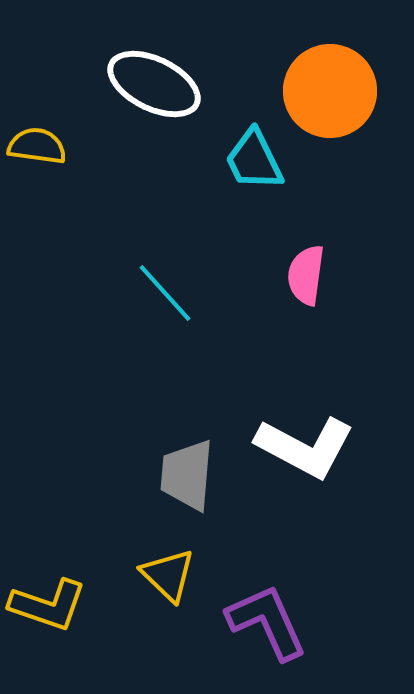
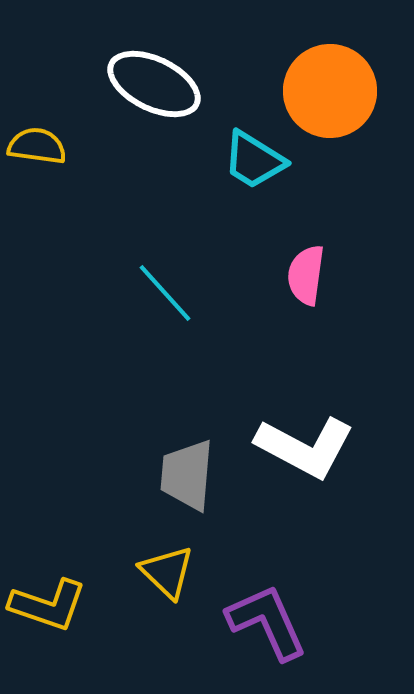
cyan trapezoid: rotated 32 degrees counterclockwise
yellow triangle: moved 1 px left, 3 px up
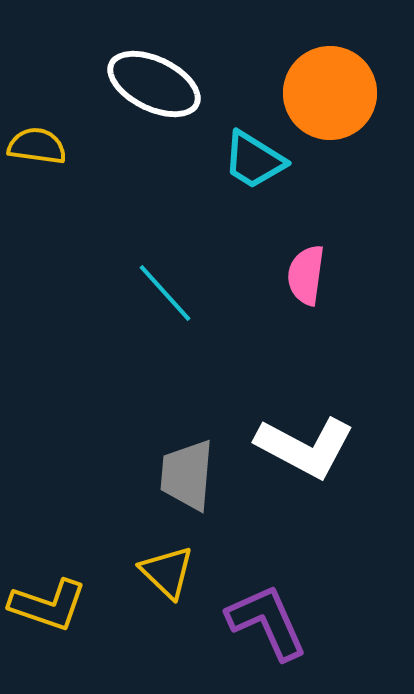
orange circle: moved 2 px down
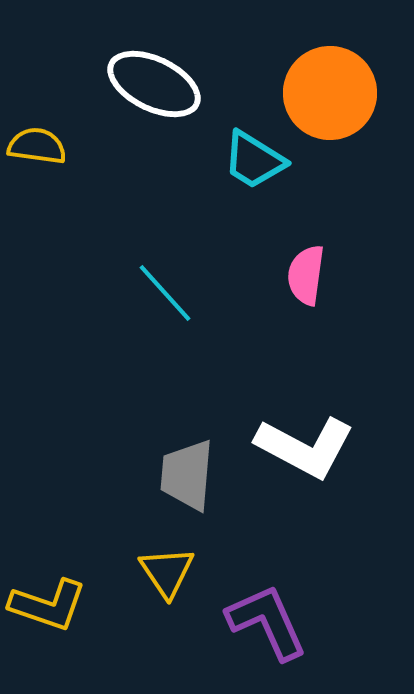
yellow triangle: rotated 12 degrees clockwise
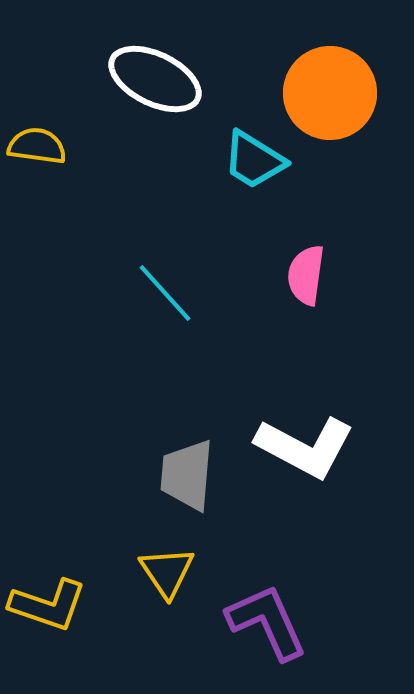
white ellipse: moved 1 px right, 5 px up
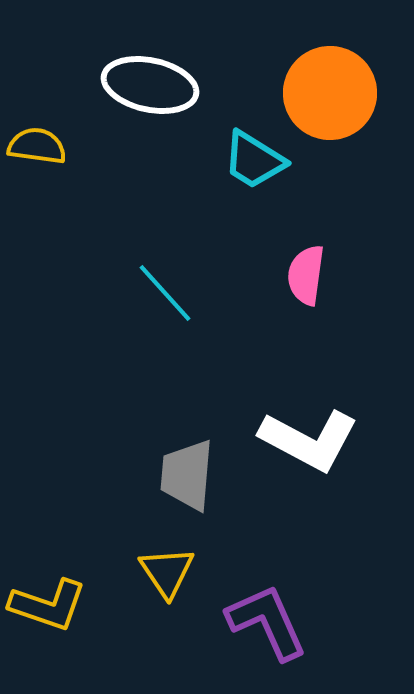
white ellipse: moved 5 px left, 6 px down; rotated 14 degrees counterclockwise
white L-shape: moved 4 px right, 7 px up
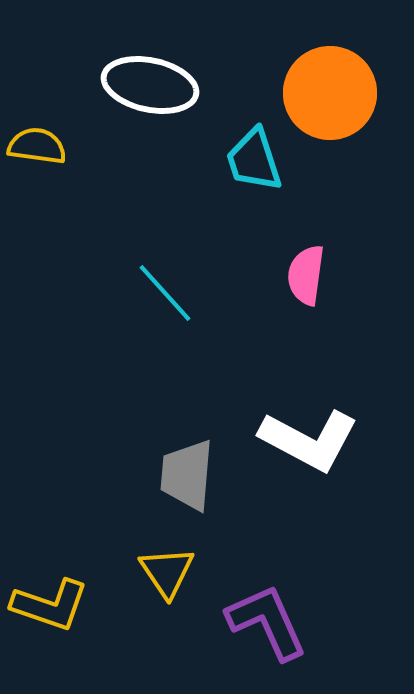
cyan trapezoid: rotated 40 degrees clockwise
yellow L-shape: moved 2 px right
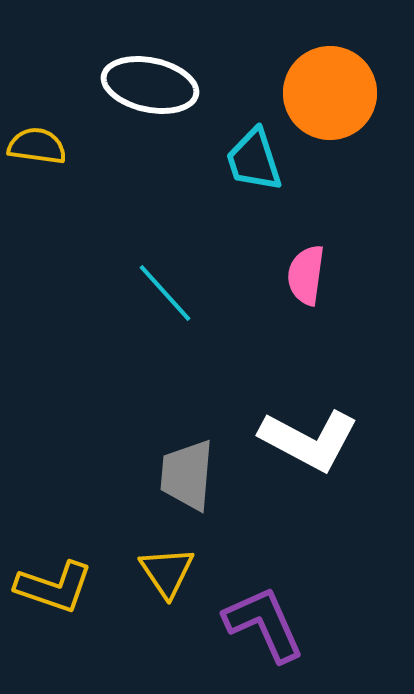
yellow L-shape: moved 4 px right, 18 px up
purple L-shape: moved 3 px left, 2 px down
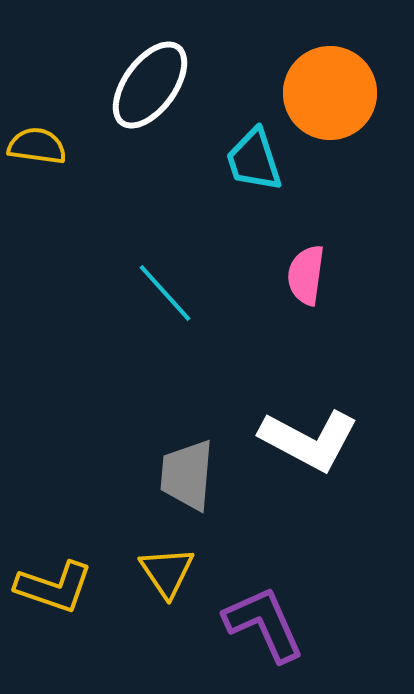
white ellipse: rotated 66 degrees counterclockwise
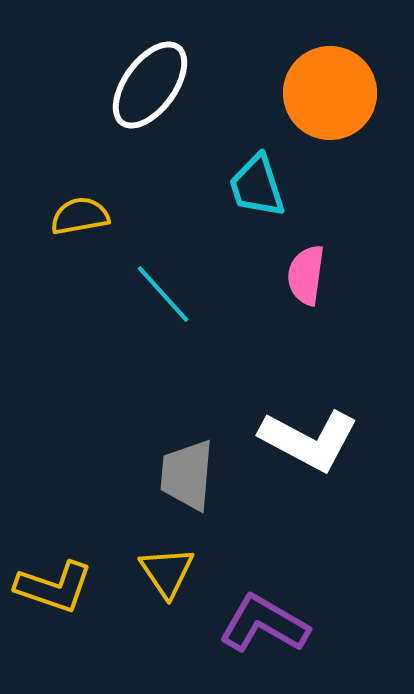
yellow semicircle: moved 43 px right, 70 px down; rotated 18 degrees counterclockwise
cyan trapezoid: moved 3 px right, 26 px down
cyan line: moved 2 px left, 1 px down
purple L-shape: rotated 36 degrees counterclockwise
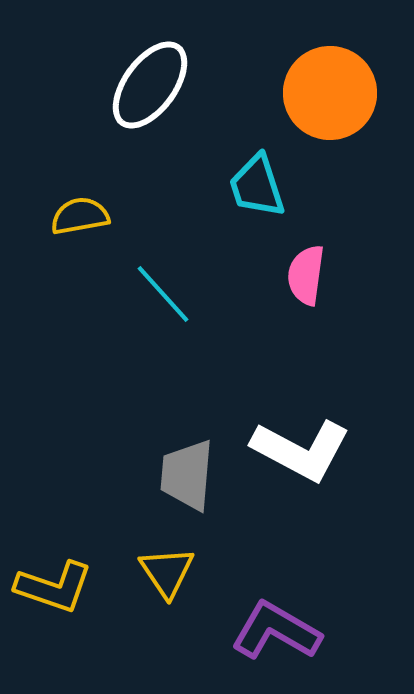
white L-shape: moved 8 px left, 10 px down
purple L-shape: moved 12 px right, 7 px down
